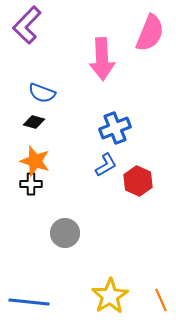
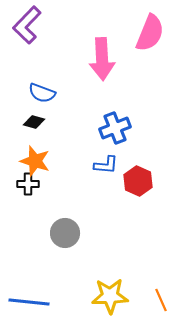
blue L-shape: rotated 35 degrees clockwise
black cross: moved 3 px left
yellow star: rotated 30 degrees clockwise
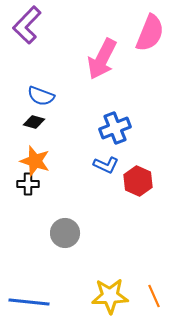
pink arrow: rotated 30 degrees clockwise
blue semicircle: moved 1 px left, 3 px down
blue L-shape: rotated 20 degrees clockwise
orange line: moved 7 px left, 4 px up
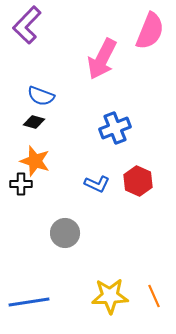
pink semicircle: moved 2 px up
blue L-shape: moved 9 px left, 19 px down
black cross: moved 7 px left
blue line: rotated 15 degrees counterclockwise
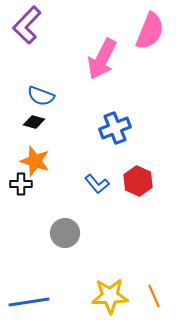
blue L-shape: rotated 25 degrees clockwise
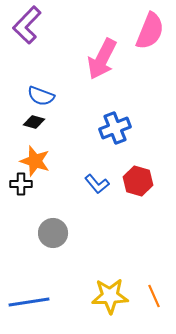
red hexagon: rotated 8 degrees counterclockwise
gray circle: moved 12 px left
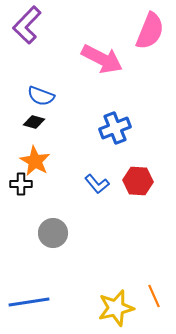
pink arrow: rotated 90 degrees counterclockwise
orange star: rotated 12 degrees clockwise
red hexagon: rotated 12 degrees counterclockwise
yellow star: moved 6 px right, 12 px down; rotated 12 degrees counterclockwise
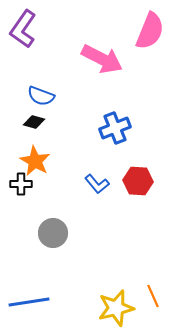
purple L-shape: moved 4 px left, 4 px down; rotated 9 degrees counterclockwise
orange line: moved 1 px left
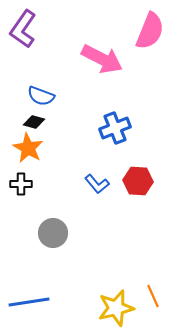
orange star: moved 7 px left, 13 px up
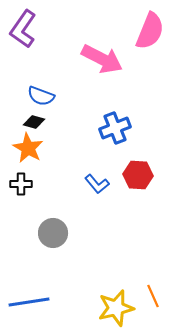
red hexagon: moved 6 px up
